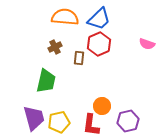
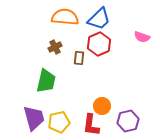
pink semicircle: moved 5 px left, 7 px up
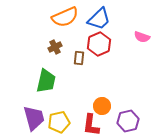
orange semicircle: rotated 152 degrees clockwise
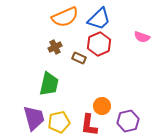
brown rectangle: rotated 72 degrees counterclockwise
green trapezoid: moved 3 px right, 3 px down
red L-shape: moved 2 px left
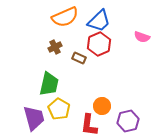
blue trapezoid: moved 2 px down
yellow pentagon: moved 13 px up; rotated 30 degrees counterclockwise
